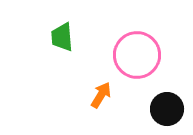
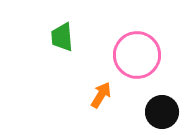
black circle: moved 5 px left, 3 px down
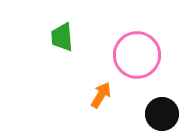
black circle: moved 2 px down
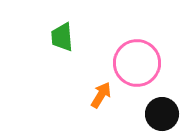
pink circle: moved 8 px down
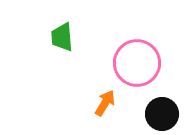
orange arrow: moved 4 px right, 8 px down
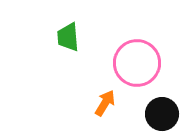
green trapezoid: moved 6 px right
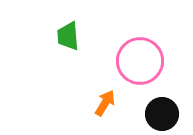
green trapezoid: moved 1 px up
pink circle: moved 3 px right, 2 px up
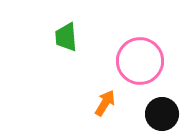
green trapezoid: moved 2 px left, 1 px down
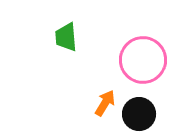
pink circle: moved 3 px right, 1 px up
black circle: moved 23 px left
